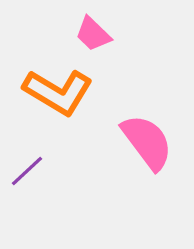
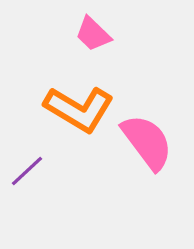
orange L-shape: moved 21 px right, 17 px down
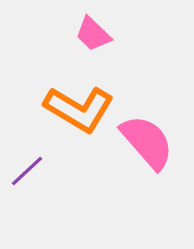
pink semicircle: rotated 4 degrees counterclockwise
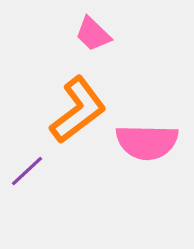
orange L-shape: moved 1 px left, 1 px down; rotated 68 degrees counterclockwise
pink semicircle: rotated 132 degrees clockwise
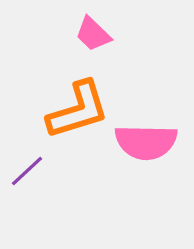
orange L-shape: rotated 20 degrees clockwise
pink semicircle: moved 1 px left
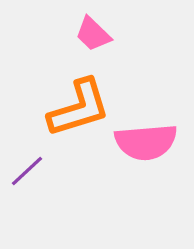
orange L-shape: moved 1 px right, 2 px up
pink semicircle: rotated 6 degrees counterclockwise
